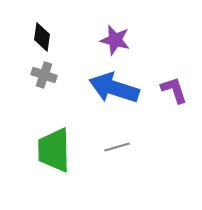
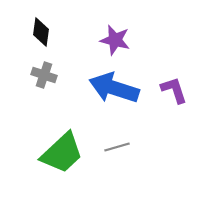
black diamond: moved 1 px left, 5 px up
green trapezoid: moved 8 px right, 3 px down; rotated 132 degrees counterclockwise
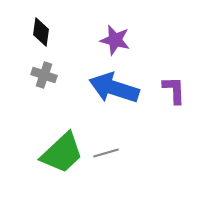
purple L-shape: rotated 16 degrees clockwise
gray line: moved 11 px left, 6 px down
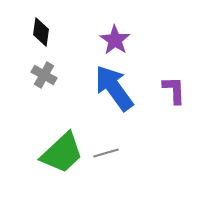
purple star: rotated 20 degrees clockwise
gray cross: rotated 10 degrees clockwise
blue arrow: rotated 36 degrees clockwise
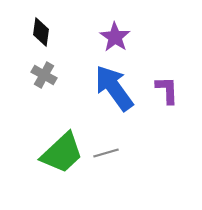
purple star: moved 3 px up
purple L-shape: moved 7 px left
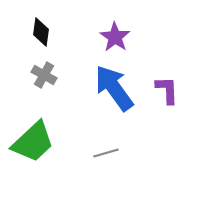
green trapezoid: moved 29 px left, 11 px up
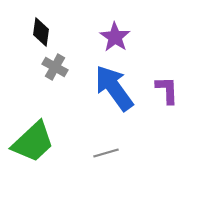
gray cross: moved 11 px right, 8 px up
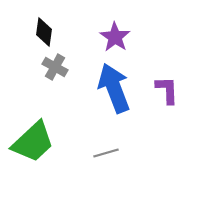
black diamond: moved 3 px right
blue arrow: rotated 15 degrees clockwise
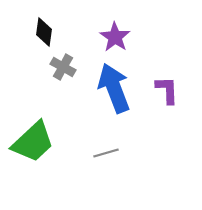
gray cross: moved 8 px right
